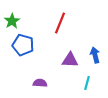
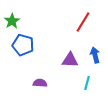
red line: moved 23 px right, 1 px up; rotated 10 degrees clockwise
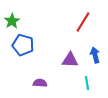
cyan line: rotated 24 degrees counterclockwise
